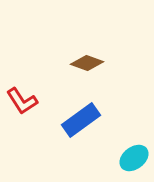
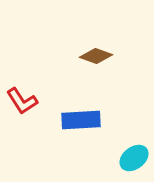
brown diamond: moved 9 px right, 7 px up
blue rectangle: rotated 33 degrees clockwise
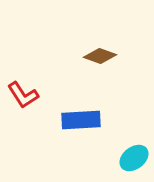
brown diamond: moved 4 px right
red L-shape: moved 1 px right, 6 px up
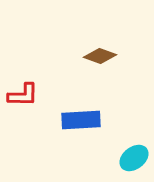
red L-shape: rotated 56 degrees counterclockwise
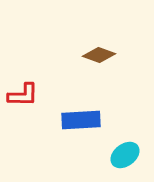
brown diamond: moved 1 px left, 1 px up
cyan ellipse: moved 9 px left, 3 px up
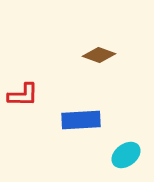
cyan ellipse: moved 1 px right
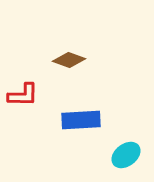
brown diamond: moved 30 px left, 5 px down
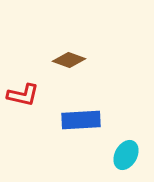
red L-shape: rotated 12 degrees clockwise
cyan ellipse: rotated 24 degrees counterclockwise
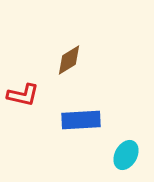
brown diamond: rotated 52 degrees counterclockwise
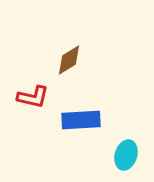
red L-shape: moved 10 px right, 2 px down
cyan ellipse: rotated 12 degrees counterclockwise
